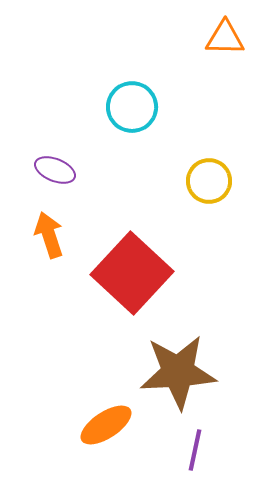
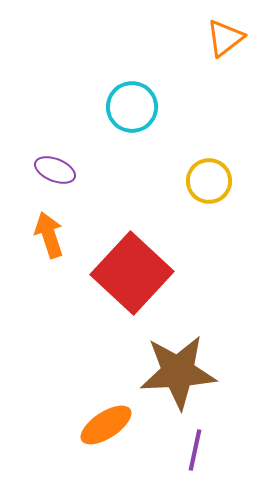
orange triangle: rotated 39 degrees counterclockwise
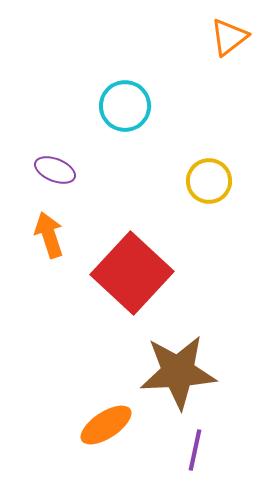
orange triangle: moved 4 px right, 1 px up
cyan circle: moved 7 px left, 1 px up
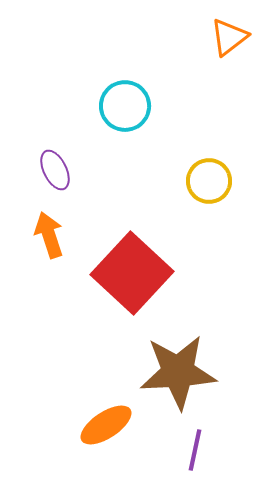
purple ellipse: rotated 42 degrees clockwise
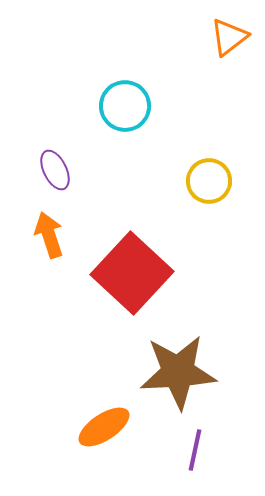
orange ellipse: moved 2 px left, 2 px down
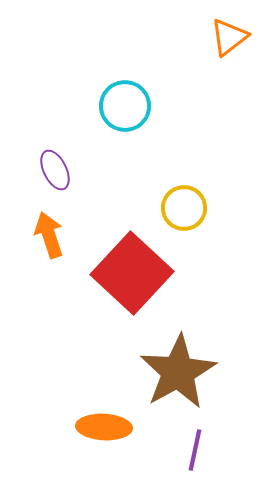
yellow circle: moved 25 px left, 27 px down
brown star: rotated 26 degrees counterclockwise
orange ellipse: rotated 36 degrees clockwise
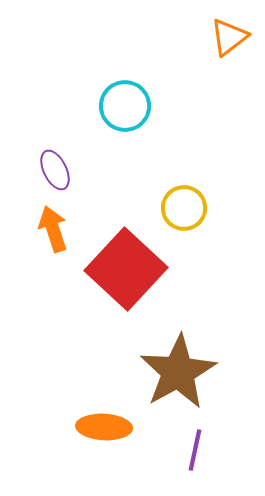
orange arrow: moved 4 px right, 6 px up
red square: moved 6 px left, 4 px up
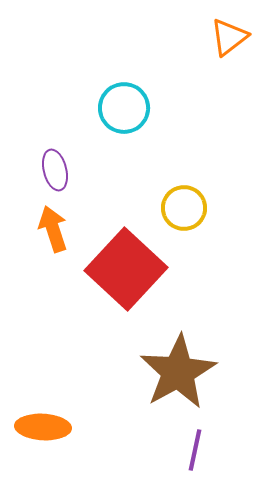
cyan circle: moved 1 px left, 2 px down
purple ellipse: rotated 12 degrees clockwise
orange ellipse: moved 61 px left
